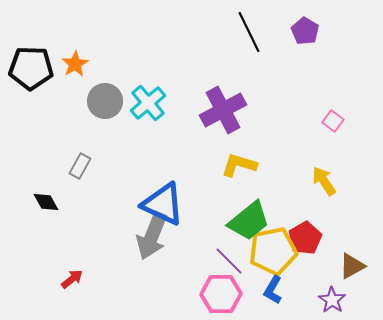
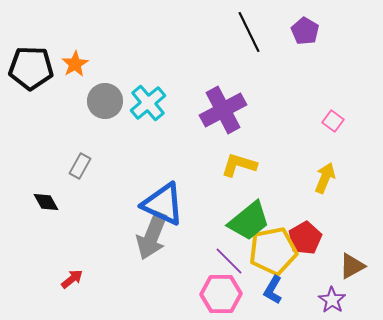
yellow arrow: moved 1 px right, 3 px up; rotated 56 degrees clockwise
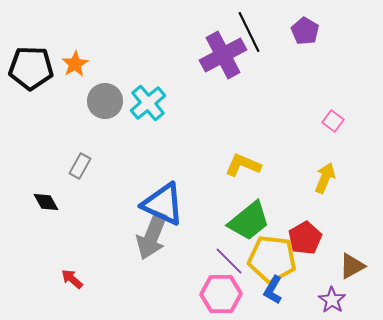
purple cross: moved 55 px up
yellow L-shape: moved 4 px right; rotated 6 degrees clockwise
yellow pentagon: moved 1 px left, 8 px down; rotated 18 degrees clockwise
red arrow: rotated 100 degrees counterclockwise
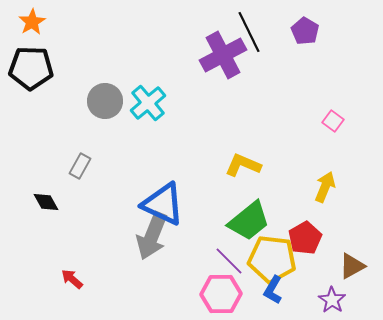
orange star: moved 43 px left, 42 px up
yellow arrow: moved 9 px down
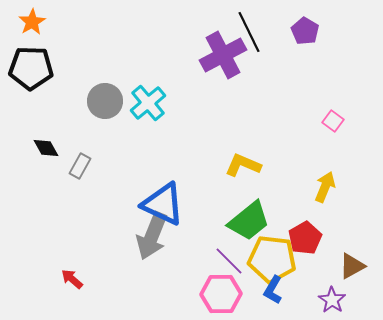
black diamond: moved 54 px up
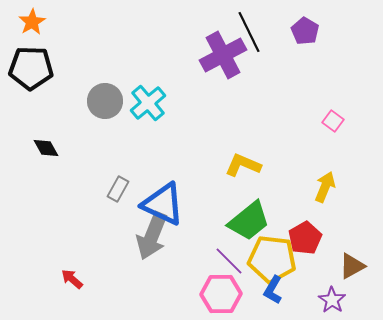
gray rectangle: moved 38 px right, 23 px down
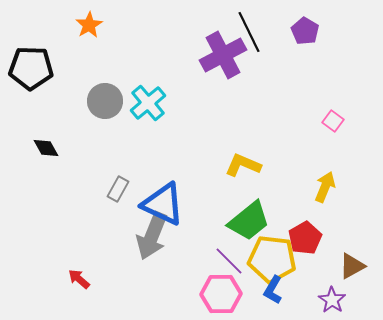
orange star: moved 57 px right, 3 px down
red arrow: moved 7 px right
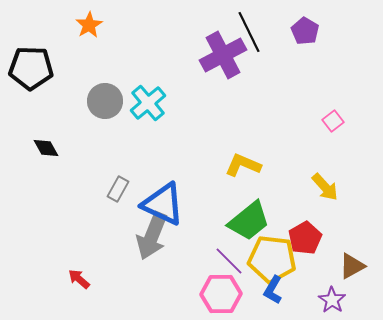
pink square: rotated 15 degrees clockwise
yellow arrow: rotated 116 degrees clockwise
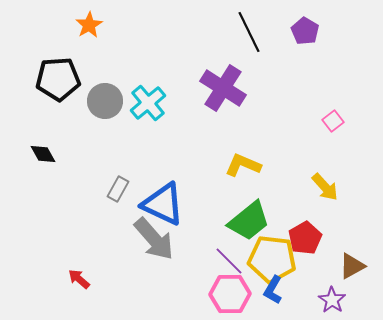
purple cross: moved 33 px down; rotated 30 degrees counterclockwise
black pentagon: moved 27 px right, 11 px down; rotated 6 degrees counterclockwise
black diamond: moved 3 px left, 6 px down
gray arrow: moved 2 px right, 3 px down; rotated 63 degrees counterclockwise
pink hexagon: moved 9 px right
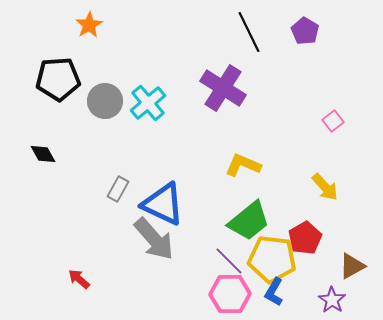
blue L-shape: moved 1 px right, 2 px down
